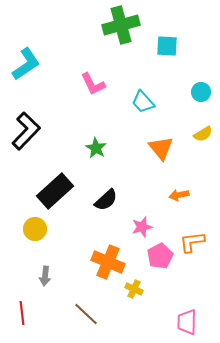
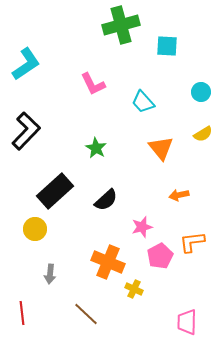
gray arrow: moved 5 px right, 2 px up
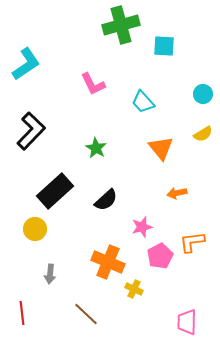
cyan square: moved 3 px left
cyan circle: moved 2 px right, 2 px down
black L-shape: moved 5 px right
orange arrow: moved 2 px left, 2 px up
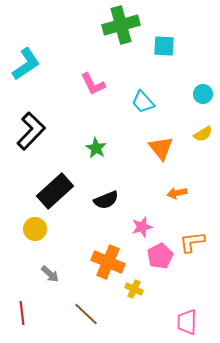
black semicircle: rotated 20 degrees clockwise
gray arrow: rotated 54 degrees counterclockwise
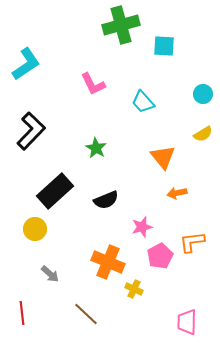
orange triangle: moved 2 px right, 9 px down
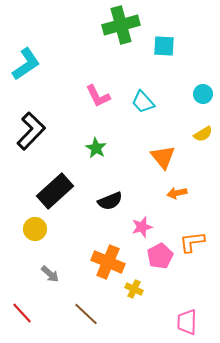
pink L-shape: moved 5 px right, 12 px down
black semicircle: moved 4 px right, 1 px down
red line: rotated 35 degrees counterclockwise
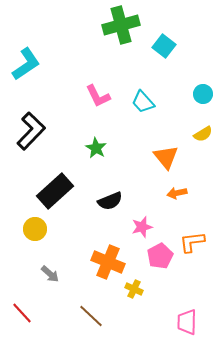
cyan square: rotated 35 degrees clockwise
orange triangle: moved 3 px right
brown line: moved 5 px right, 2 px down
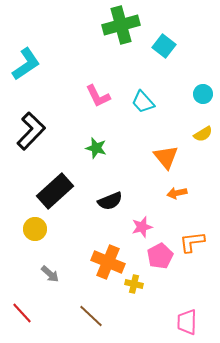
green star: rotated 15 degrees counterclockwise
yellow cross: moved 5 px up; rotated 12 degrees counterclockwise
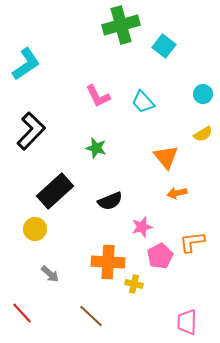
orange cross: rotated 20 degrees counterclockwise
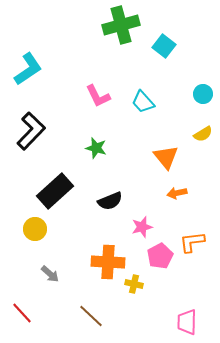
cyan L-shape: moved 2 px right, 5 px down
